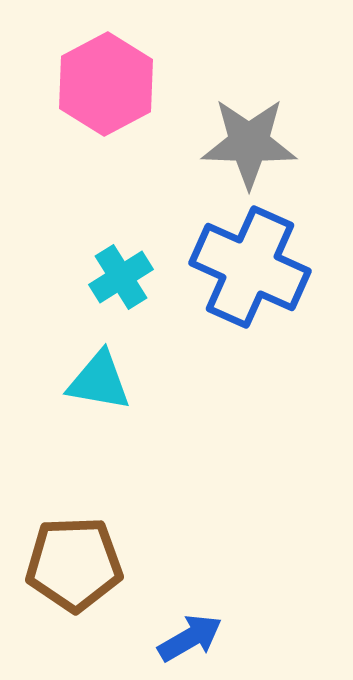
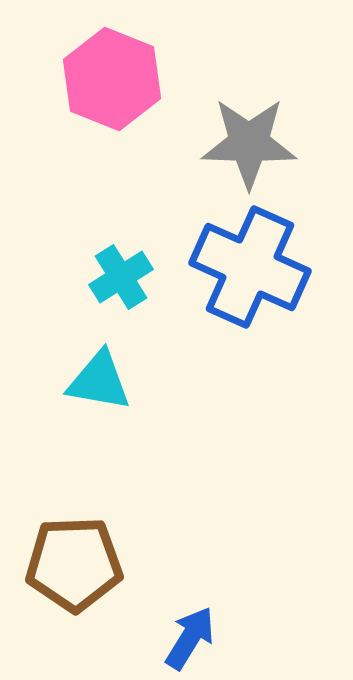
pink hexagon: moved 6 px right, 5 px up; rotated 10 degrees counterclockwise
blue arrow: rotated 28 degrees counterclockwise
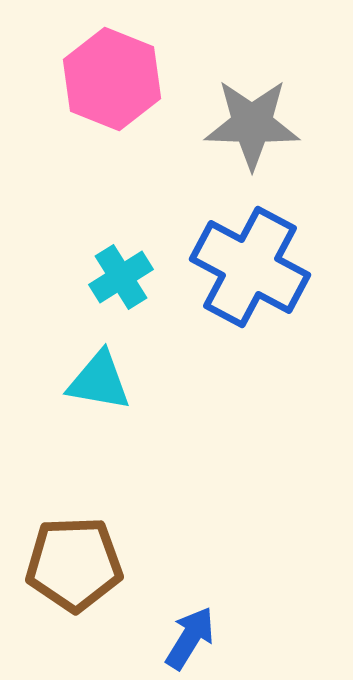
gray star: moved 3 px right, 19 px up
blue cross: rotated 4 degrees clockwise
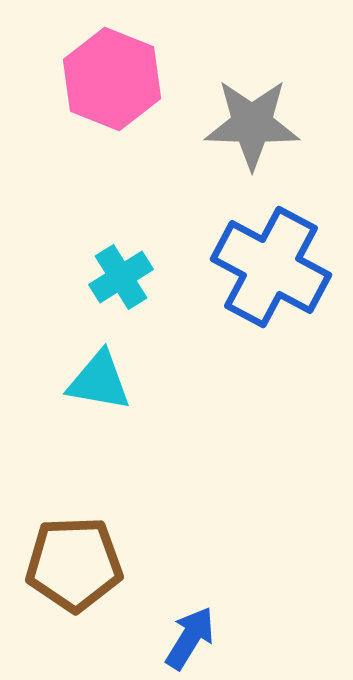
blue cross: moved 21 px right
